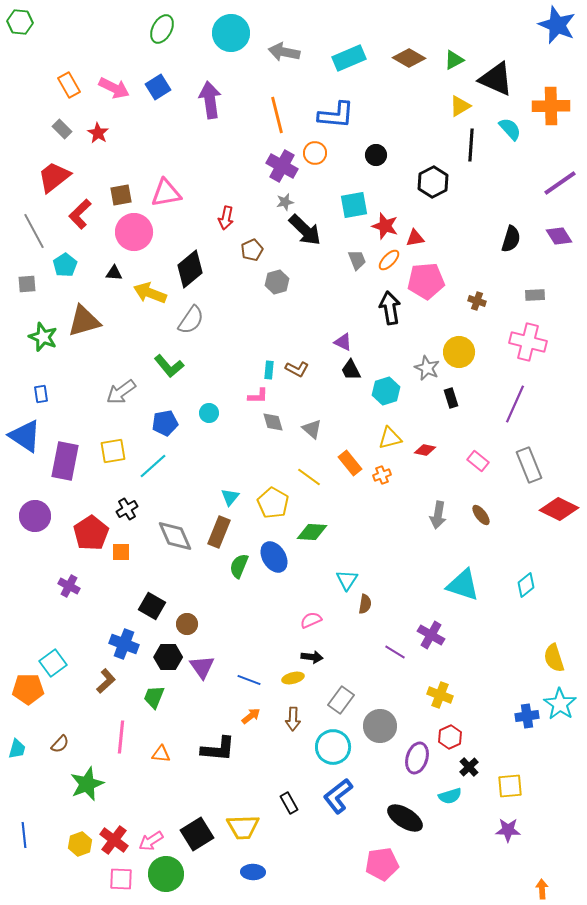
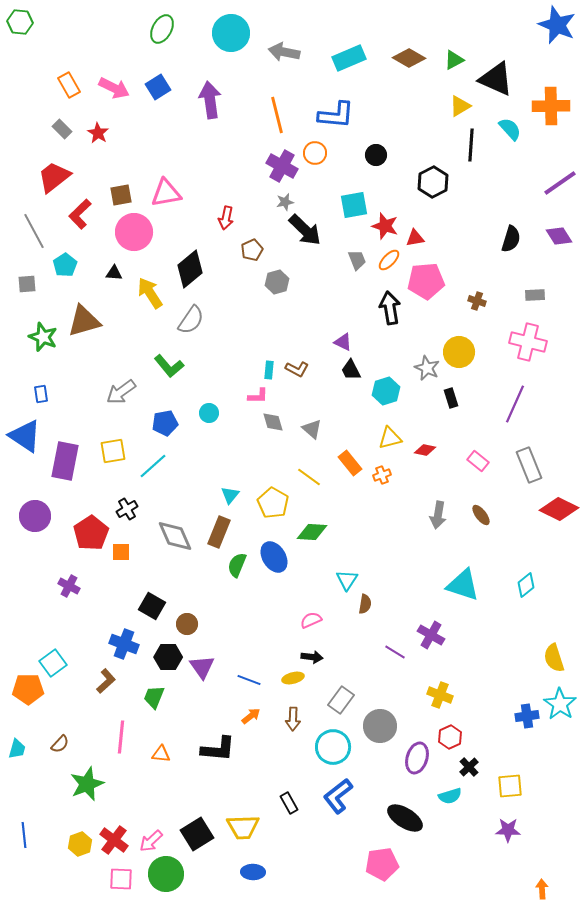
yellow arrow at (150, 293): rotated 36 degrees clockwise
cyan triangle at (230, 497): moved 2 px up
green semicircle at (239, 566): moved 2 px left, 1 px up
pink arrow at (151, 841): rotated 10 degrees counterclockwise
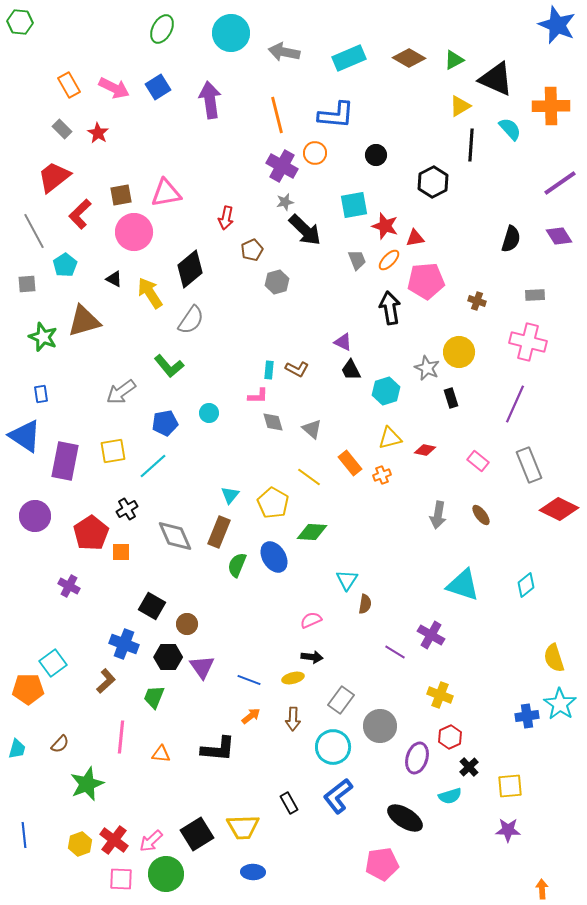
black triangle at (114, 273): moved 6 px down; rotated 24 degrees clockwise
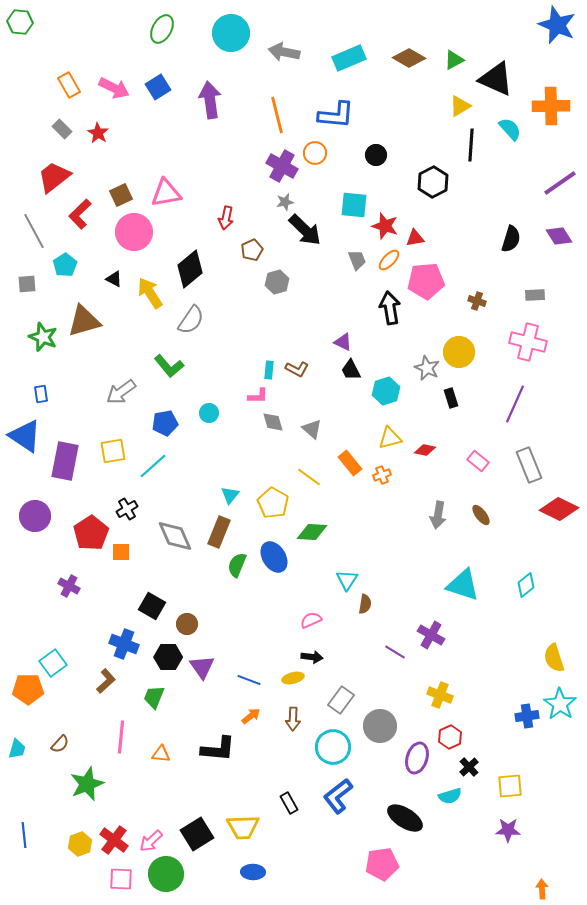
brown square at (121, 195): rotated 15 degrees counterclockwise
cyan square at (354, 205): rotated 16 degrees clockwise
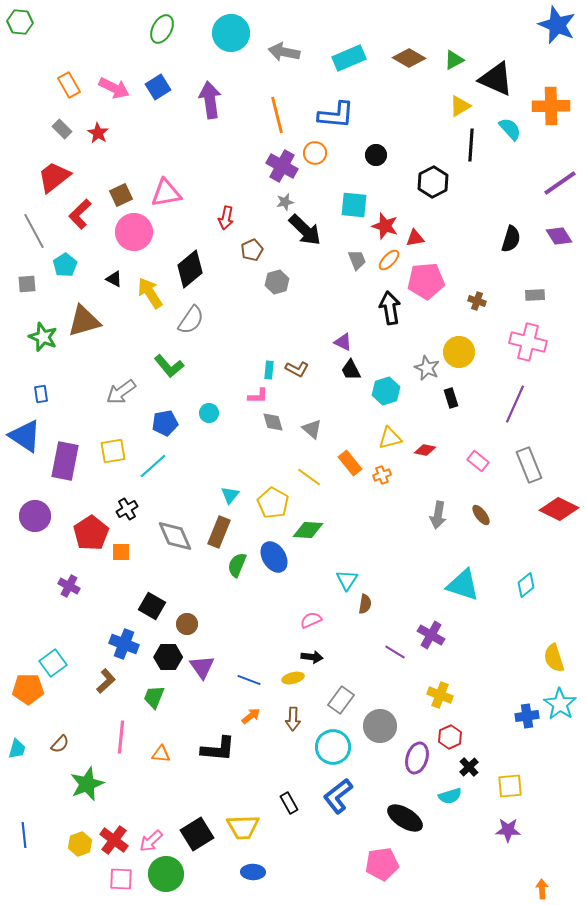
green diamond at (312, 532): moved 4 px left, 2 px up
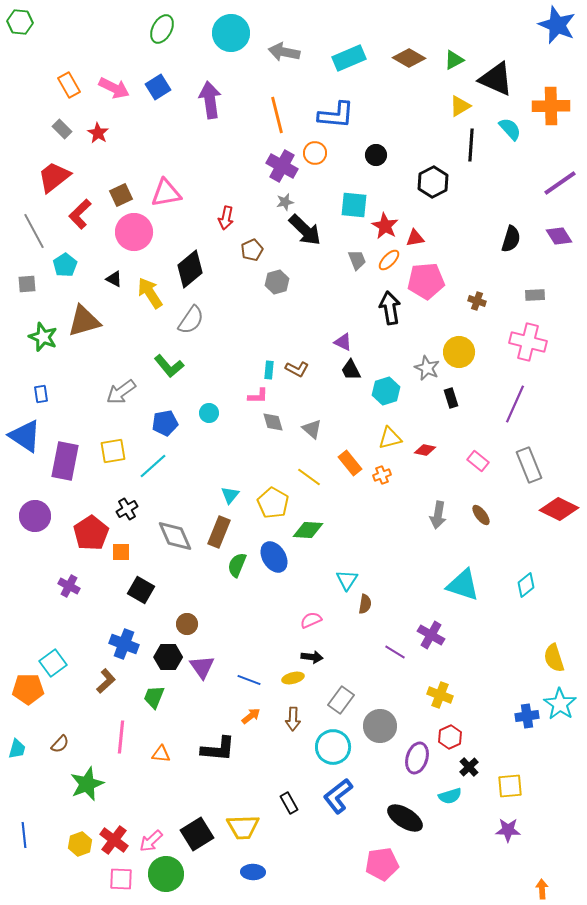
red star at (385, 226): rotated 12 degrees clockwise
black square at (152, 606): moved 11 px left, 16 px up
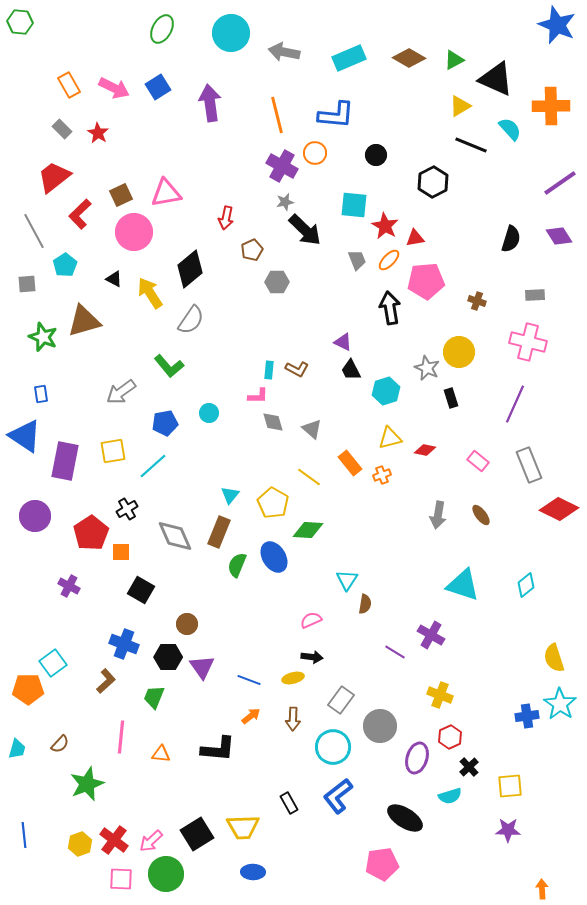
purple arrow at (210, 100): moved 3 px down
black line at (471, 145): rotated 72 degrees counterclockwise
gray hexagon at (277, 282): rotated 15 degrees clockwise
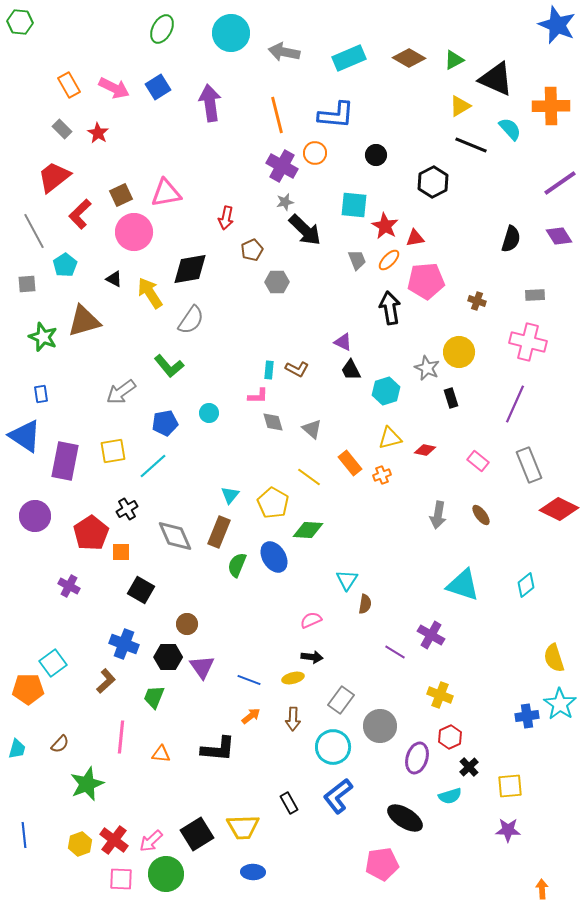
black diamond at (190, 269): rotated 30 degrees clockwise
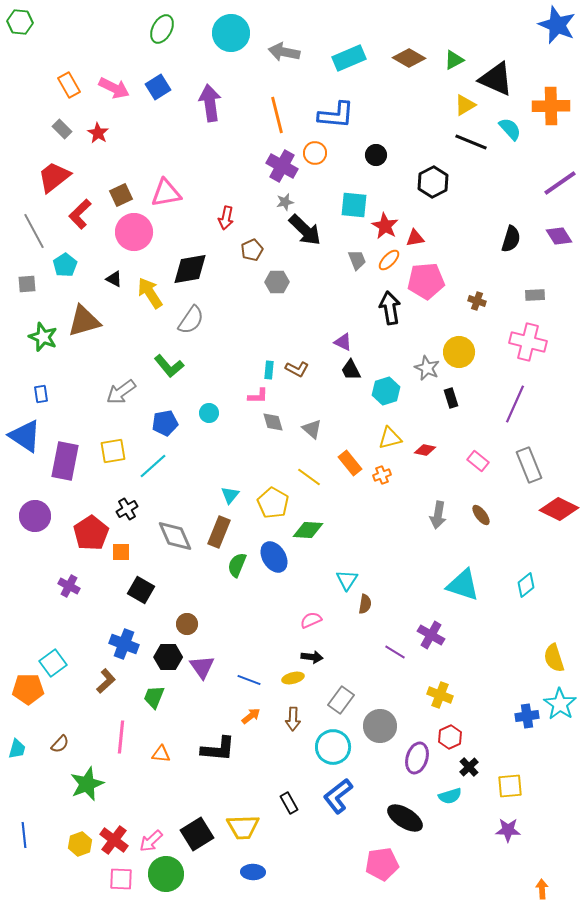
yellow triangle at (460, 106): moved 5 px right, 1 px up
black line at (471, 145): moved 3 px up
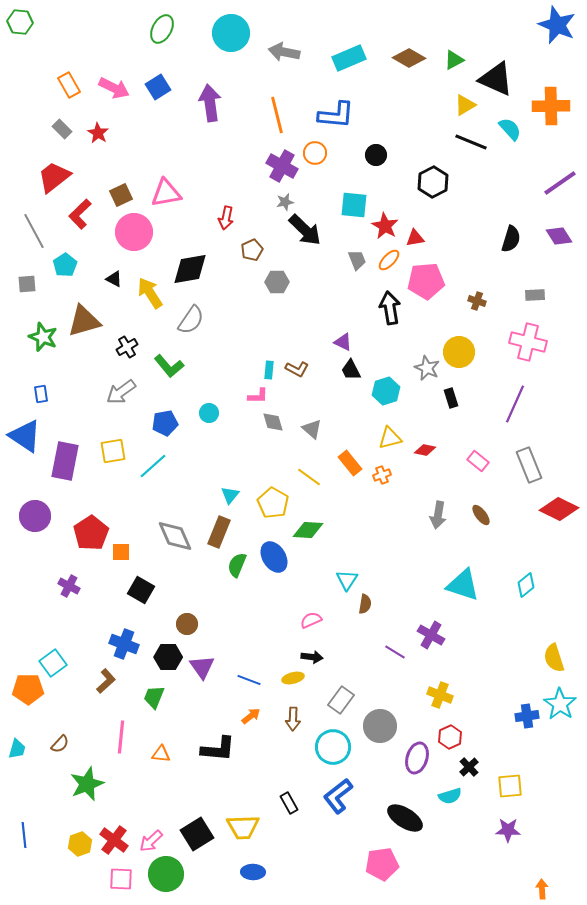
black cross at (127, 509): moved 162 px up
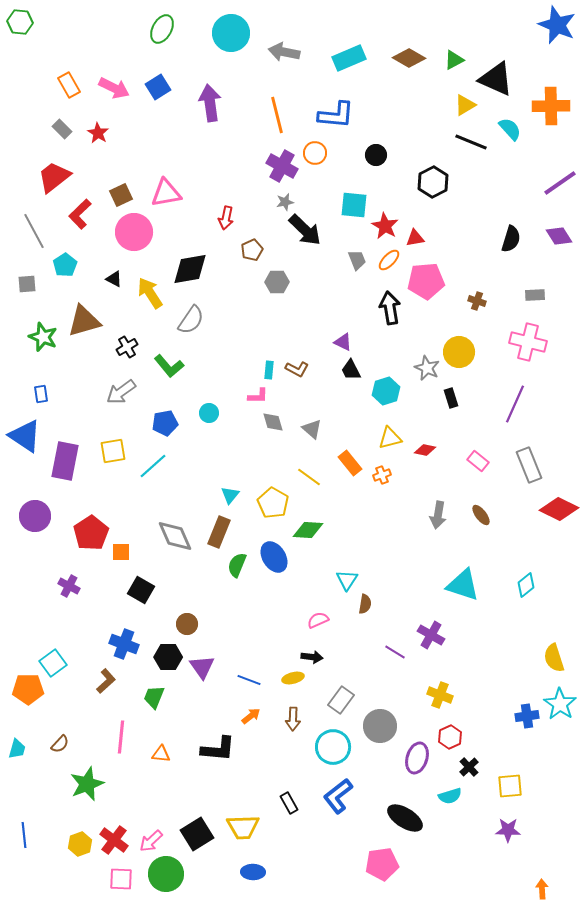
pink semicircle at (311, 620): moved 7 px right
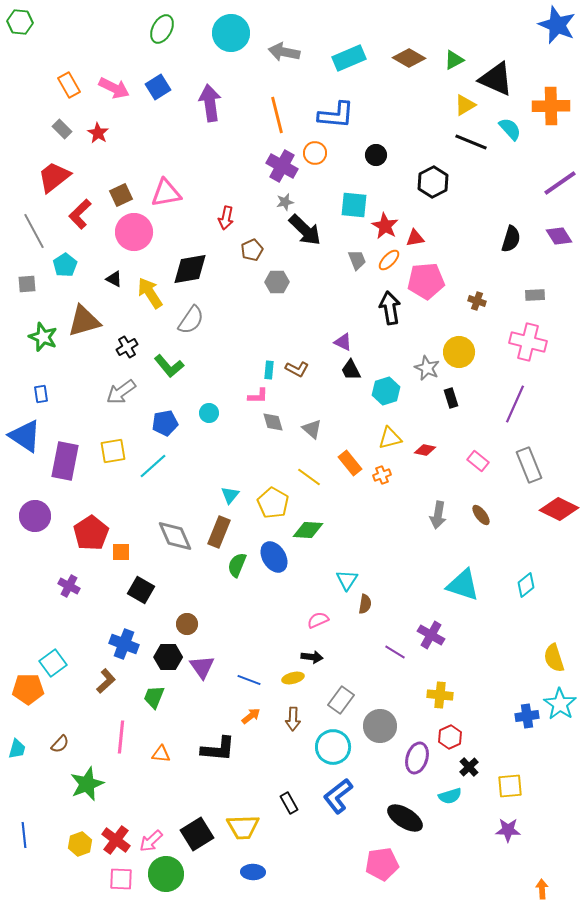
yellow cross at (440, 695): rotated 15 degrees counterclockwise
red cross at (114, 840): moved 2 px right
